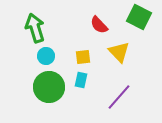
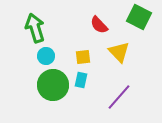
green circle: moved 4 px right, 2 px up
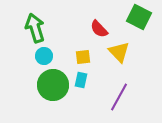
red semicircle: moved 4 px down
cyan circle: moved 2 px left
purple line: rotated 12 degrees counterclockwise
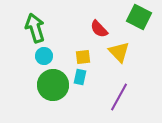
cyan rectangle: moved 1 px left, 3 px up
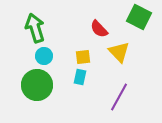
green circle: moved 16 px left
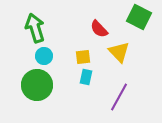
cyan rectangle: moved 6 px right
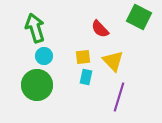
red semicircle: moved 1 px right
yellow triangle: moved 6 px left, 9 px down
purple line: rotated 12 degrees counterclockwise
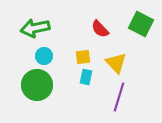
green square: moved 2 px right, 7 px down
green arrow: rotated 84 degrees counterclockwise
yellow triangle: moved 3 px right, 2 px down
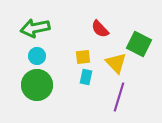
green square: moved 2 px left, 20 px down
cyan circle: moved 7 px left
